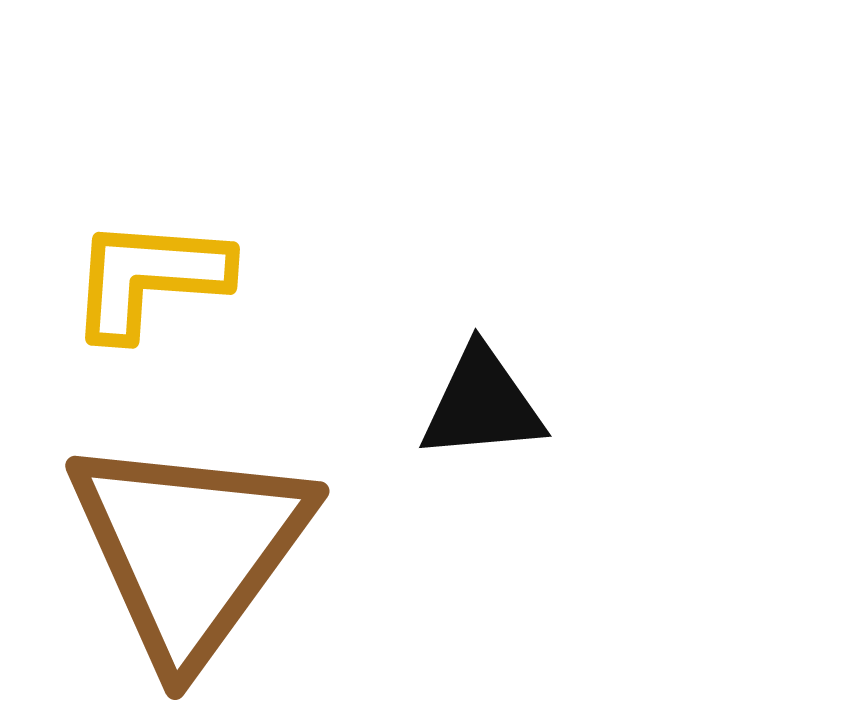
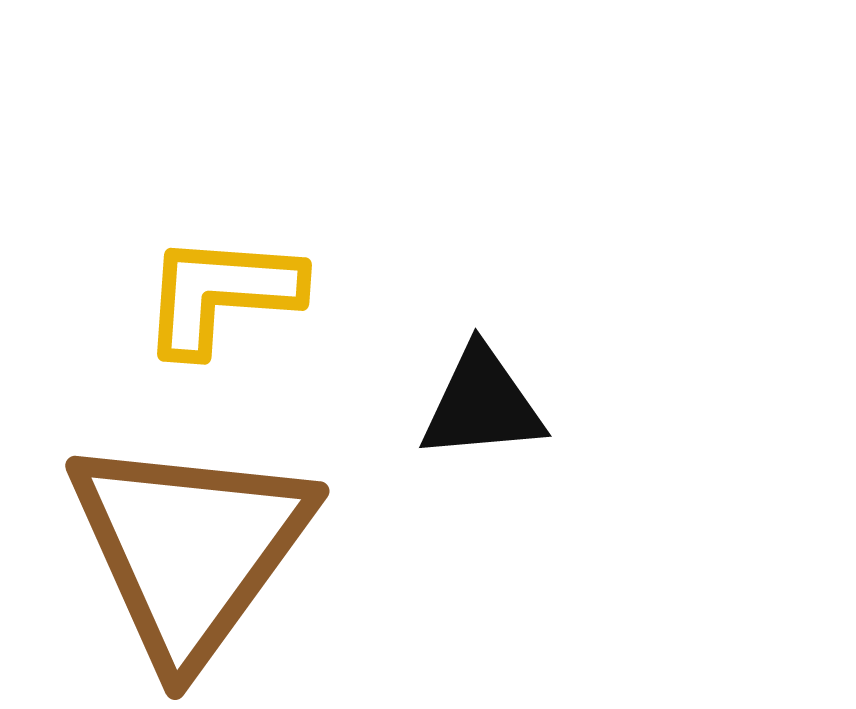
yellow L-shape: moved 72 px right, 16 px down
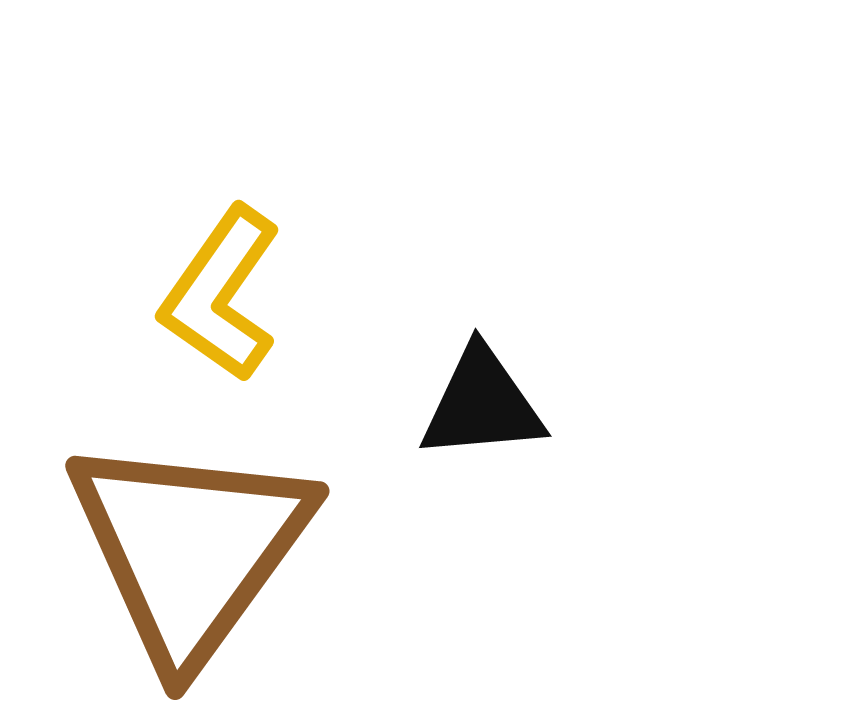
yellow L-shape: rotated 59 degrees counterclockwise
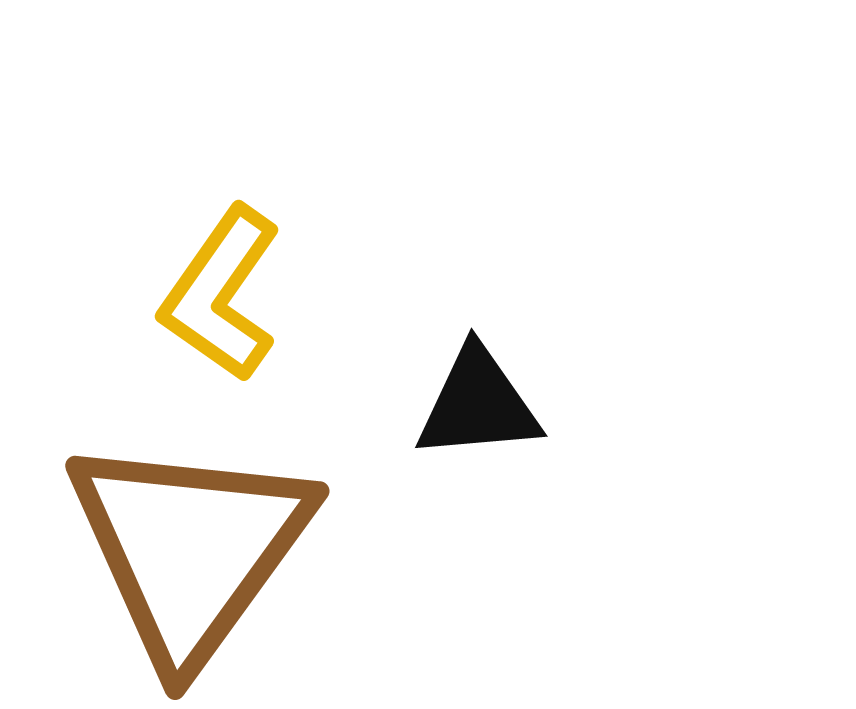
black triangle: moved 4 px left
